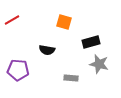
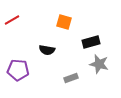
gray rectangle: rotated 24 degrees counterclockwise
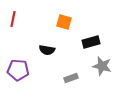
red line: moved 1 px right, 1 px up; rotated 49 degrees counterclockwise
gray star: moved 3 px right, 2 px down
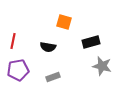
red line: moved 22 px down
black semicircle: moved 1 px right, 3 px up
purple pentagon: rotated 15 degrees counterclockwise
gray rectangle: moved 18 px left, 1 px up
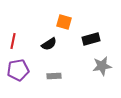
black rectangle: moved 3 px up
black semicircle: moved 1 px right, 3 px up; rotated 42 degrees counterclockwise
gray star: rotated 24 degrees counterclockwise
gray rectangle: moved 1 px right, 1 px up; rotated 16 degrees clockwise
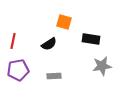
black rectangle: rotated 24 degrees clockwise
